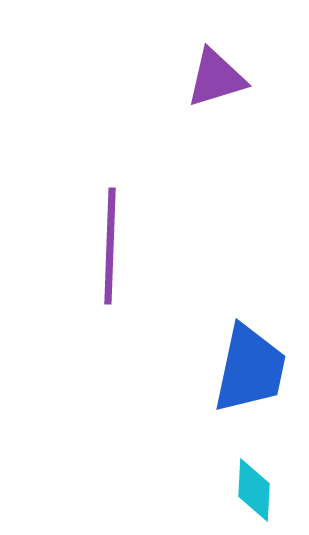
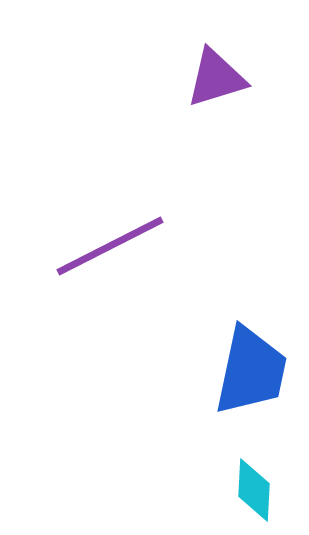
purple line: rotated 61 degrees clockwise
blue trapezoid: moved 1 px right, 2 px down
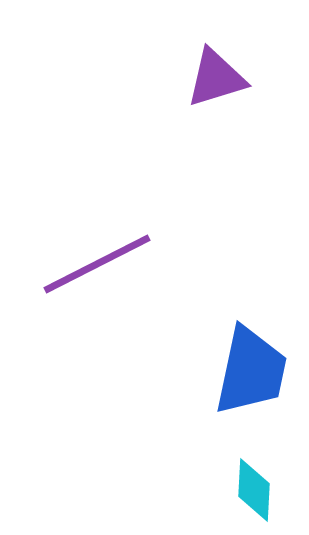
purple line: moved 13 px left, 18 px down
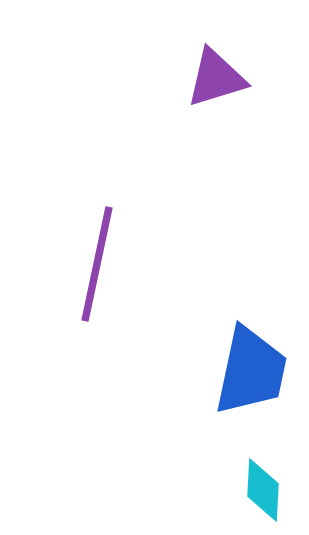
purple line: rotated 51 degrees counterclockwise
cyan diamond: moved 9 px right
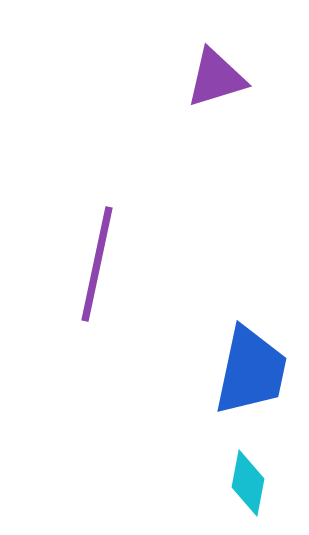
cyan diamond: moved 15 px left, 7 px up; rotated 8 degrees clockwise
